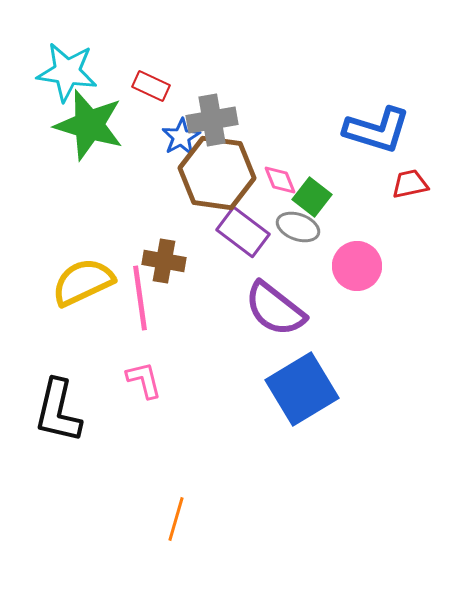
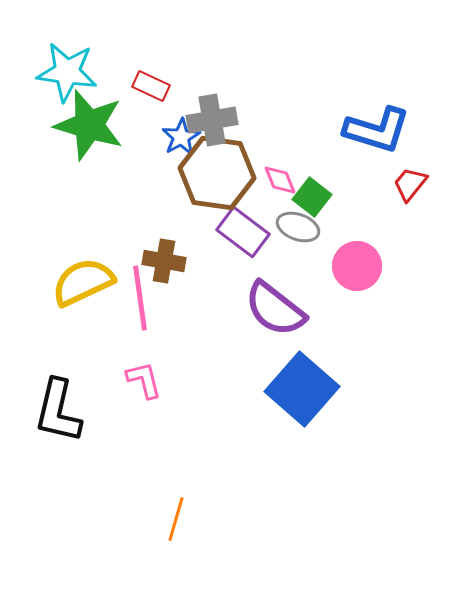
red trapezoid: rotated 39 degrees counterclockwise
blue square: rotated 18 degrees counterclockwise
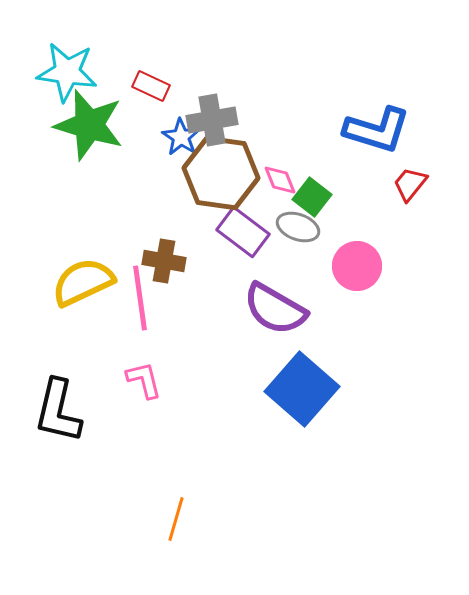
blue star: rotated 9 degrees counterclockwise
brown hexagon: moved 4 px right
purple semicircle: rotated 8 degrees counterclockwise
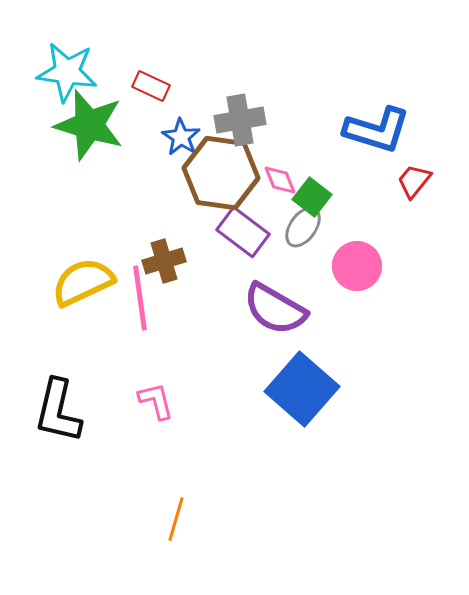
gray cross: moved 28 px right
red trapezoid: moved 4 px right, 3 px up
gray ellipse: moved 5 px right; rotated 75 degrees counterclockwise
brown cross: rotated 27 degrees counterclockwise
pink L-shape: moved 12 px right, 21 px down
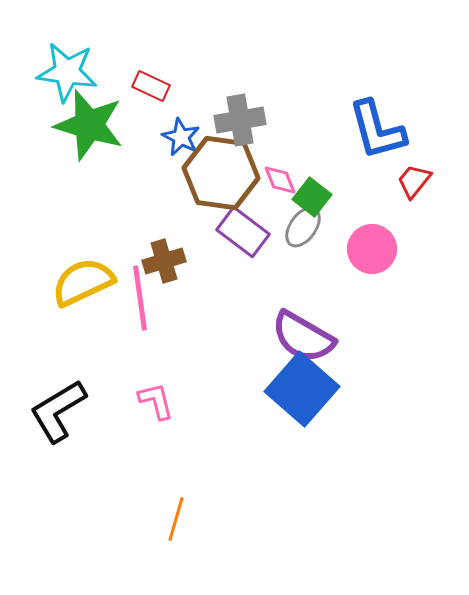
blue L-shape: rotated 58 degrees clockwise
blue star: rotated 6 degrees counterclockwise
pink circle: moved 15 px right, 17 px up
purple semicircle: moved 28 px right, 28 px down
black L-shape: rotated 46 degrees clockwise
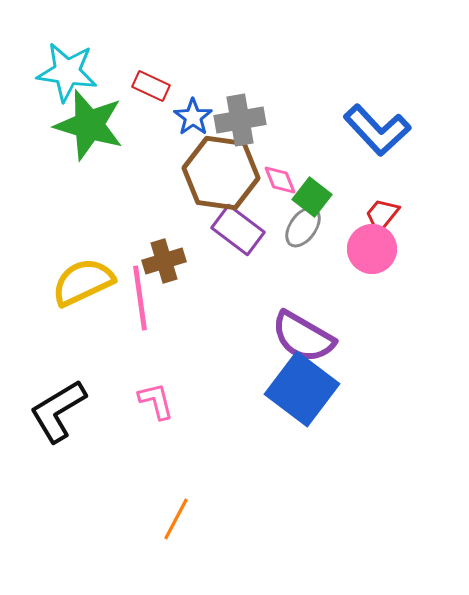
blue L-shape: rotated 28 degrees counterclockwise
blue star: moved 12 px right, 20 px up; rotated 9 degrees clockwise
red trapezoid: moved 32 px left, 34 px down
purple rectangle: moved 5 px left, 2 px up
blue square: rotated 4 degrees counterclockwise
orange line: rotated 12 degrees clockwise
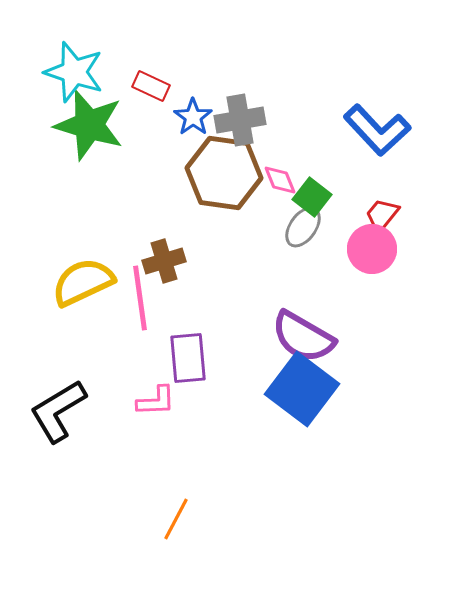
cyan star: moved 7 px right; rotated 10 degrees clockwise
brown hexagon: moved 3 px right
purple rectangle: moved 50 px left, 128 px down; rotated 48 degrees clockwise
pink L-shape: rotated 102 degrees clockwise
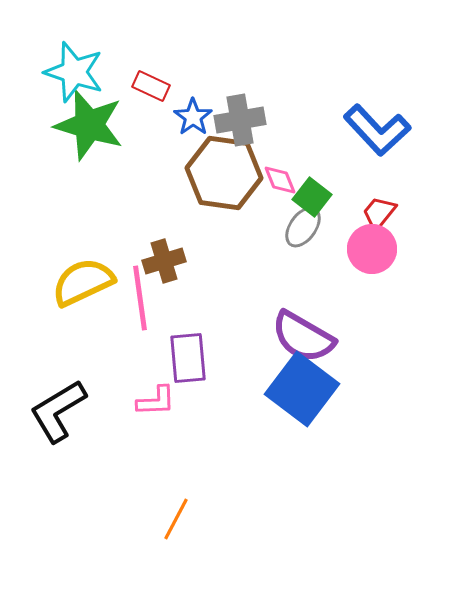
red trapezoid: moved 3 px left, 2 px up
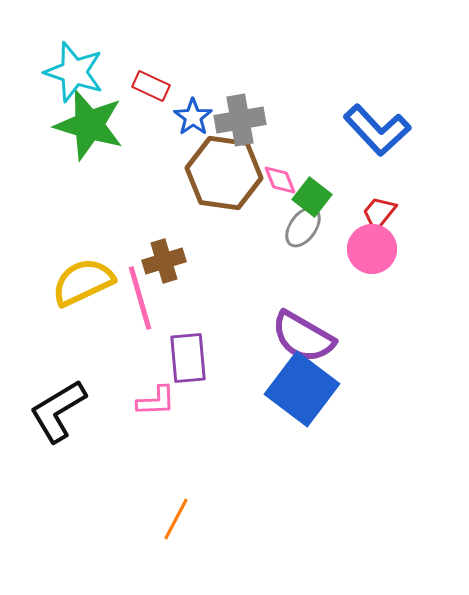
pink line: rotated 8 degrees counterclockwise
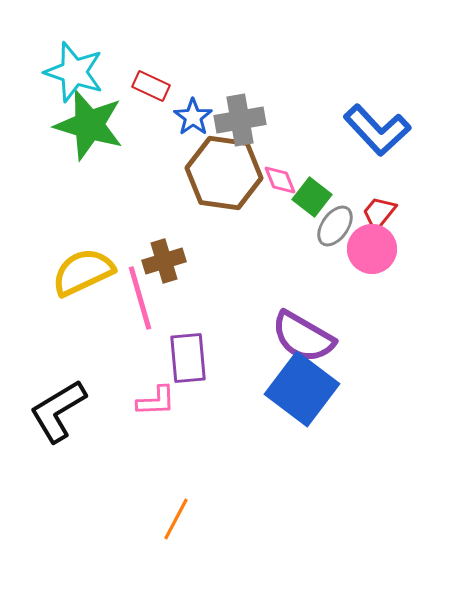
gray ellipse: moved 32 px right, 1 px up
yellow semicircle: moved 10 px up
